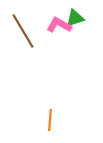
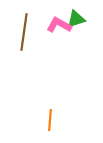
green triangle: moved 1 px right, 1 px down
brown line: moved 1 px right, 1 px down; rotated 39 degrees clockwise
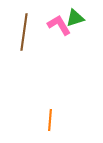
green triangle: moved 1 px left, 1 px up
pink L-shape: rotated 30 degrees clockwise
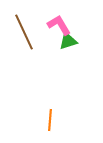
green triangle: moved 7 px left, 23 px down
brown line: rotated 33 degrees counterclockwise
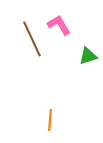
brown line: moved 8 px right, 7 px down
green triangle: moved 20 px right, 15 px down
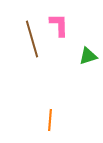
pink L-shape: rotated 30 degrees clockwise
brown line: rotated 9 degrees clockwise
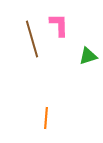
orange line: moved 4 px left, 2 px up
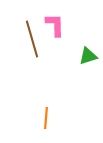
pink L-shape: moved 4 px left
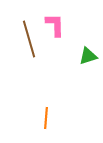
brown line: moved 3 px left
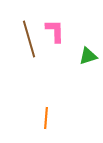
pink L-shape: moved 6 px down
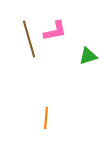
pink L-shape: rotated 80 degrees clockwise
